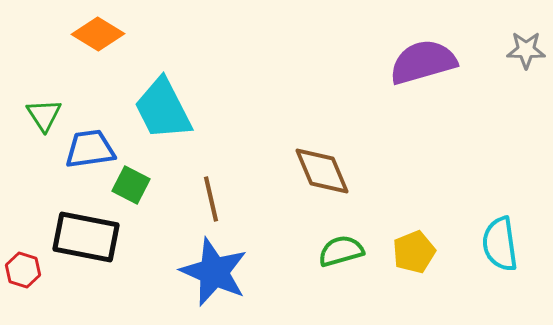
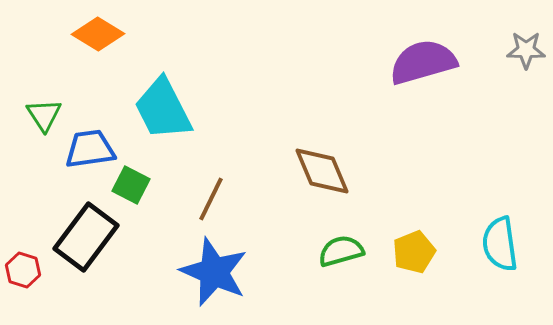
brown line: rotated 39 degrees clockwise
black rectangle: rotated 64 degrees counterclockwise
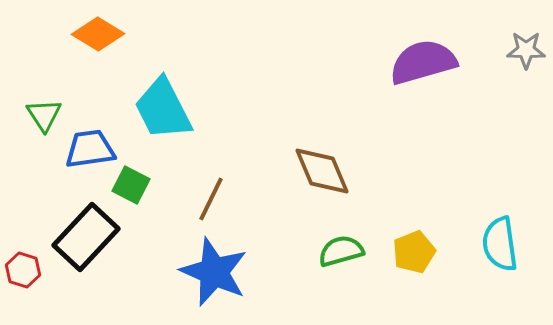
black rectangle: rotated 6 degrees clockwise
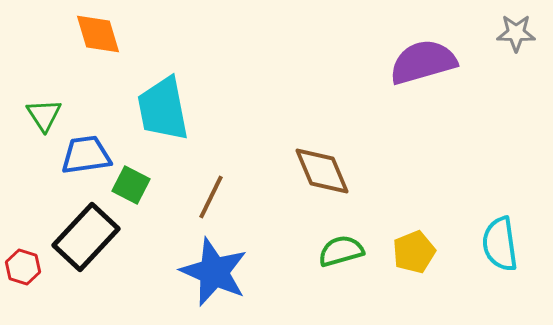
orange diamond: rotated 42 degrees clockwise
gray star: moved 10 px left, 17 px up
cyan trapezoid: rotated 16 degrees clockwise
blue trapezoid: moved 4 px left, 6 px down
brown line: moved 2 px up
red hexagon: moved 3 px up
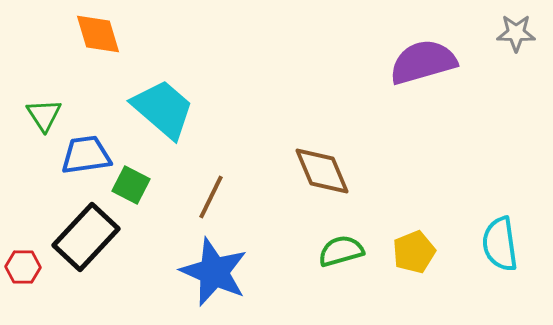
cyan trapezoid: rotated 142 degrees clockwise
red hexagon: rotated 16 degrees counterclockwise
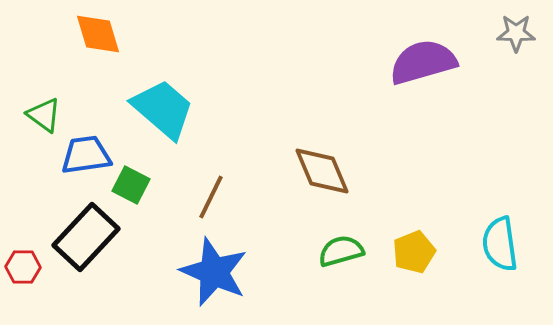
green triangle: rotated 21 degrees counterclockwise
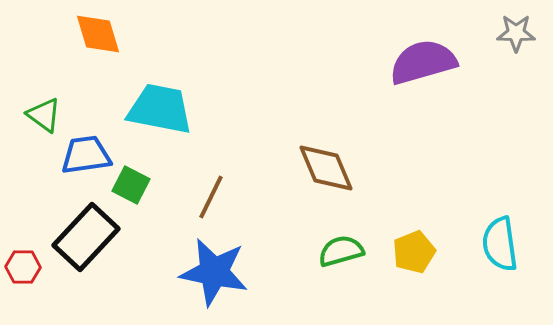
cyan trapezoid: moved 3 px left; rotated 30 degrees counterclockwise
brown diamond: moved 4 px right, 3 px up
blue star: rotated 12 degrees counterclockwise
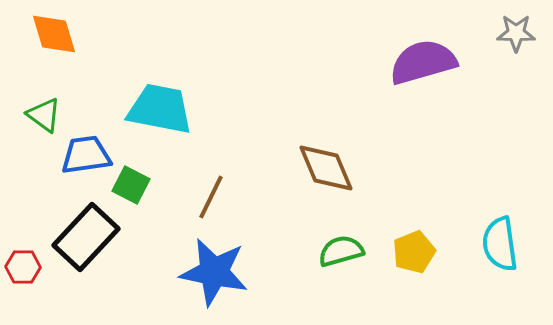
orange diamond: moved 44 px left
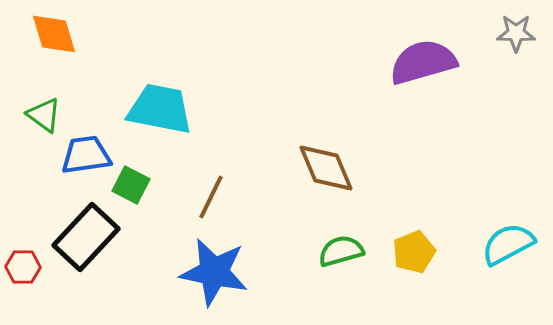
cyan semicircle: moved 8 px right; rotated 70 degrees clockwise
